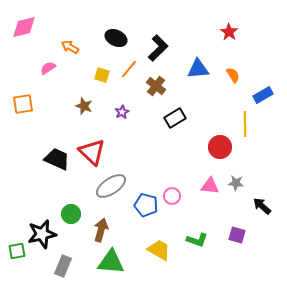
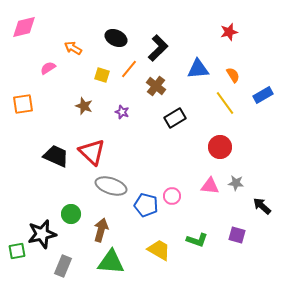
red star: rotated 24 degrees clockwise
orange arrow: moved 3 px right, 1 px down
purple star: rotated 24 degrees counterclockwise
yellow line: moved 20 px left, 21 px up; rotated 35 degrees counterclockwise
black trapezoid: moved 1 px left, 3 px up
gray ellipse: rotated 52 degrees clockwise
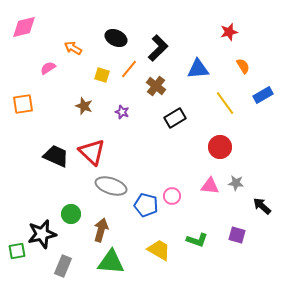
orange semicircle: moved 10 px right, 9 px up
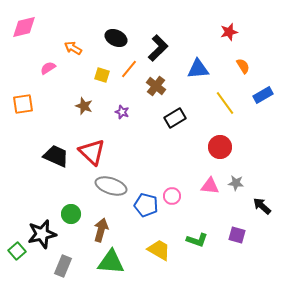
green square: rotated 30 degrees counterclockwise
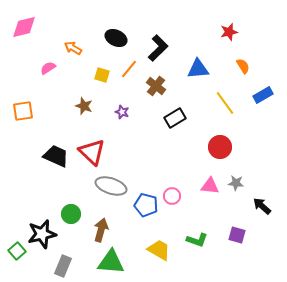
orange square: moved 7 px down
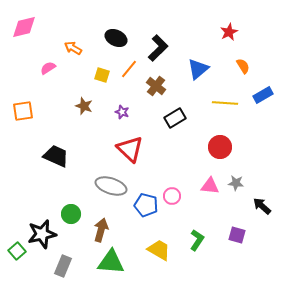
red star: rotated 12 degrees counterclockwise
blue triangle: rotated 35 degrees counterclockwise
yellow line: rotated 50 degrees counterclockwise
red triangle: moved 38 px right, 3 px up
green L-shape: rotated 75 degrees counterclockwise
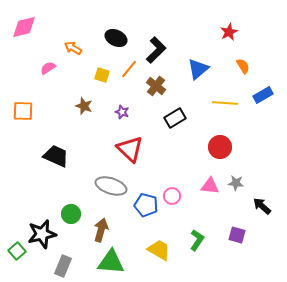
black L-shape: moved 2 px left, 2 px down
orange square: rotated 10 degrees clockwise
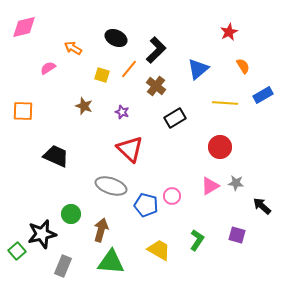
pink triangle: rotated 36 degrees counterclockwise
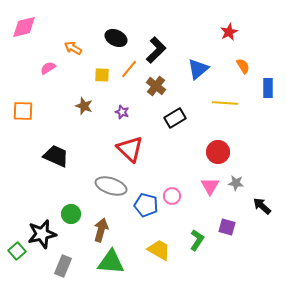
yellow square: rotated 14 degrees counterclockwise
blue rectangle: moved 5 px right, 7 px up; rotated 60 degrees counterclockwise
red circle: moved 2 px left, 5 px down
pink triangle: rotated 30 degrees counterclockwise
purple square: moved 10 px left, 8 px up
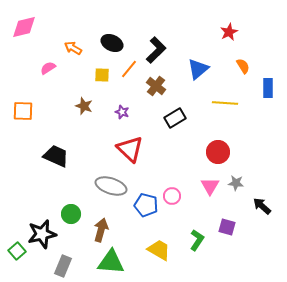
black ellipse: moved 4 px left, 5 px down
